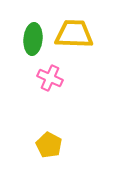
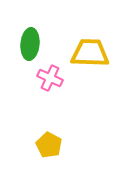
yellow trapezoid: moved 16 px right, 19 px down
green ellipse: moved 3 px left, 5 px down
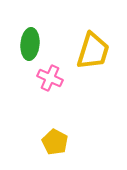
yellow trapezoid: moved 3 px right, 2 px up; rotated 105 degrees clockwise
yellow pentagon: moved 6 px right, 3 px up
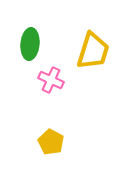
pink cross: moved 1 px right, 2 px down
yellow pentagon: moved 4 px left
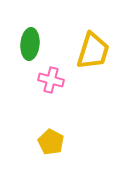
pink cross: rotated 10 degrees counterclockwise
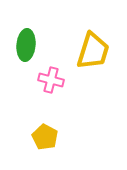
green ellipse: moved 4 px left, 1 px down
yellow pentagon: moved 6 px left, 5 px up
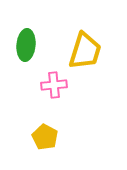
yellow trapezoid: moved 8 px left
pink cross: moved 3 px right, 5 px down; rotated 20 degrees counterclockwise
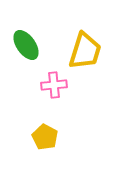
green ellipse: rotated 40 degrees counterclockwise
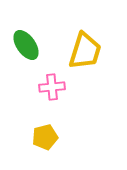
pink cross: moved 2 px left, 2 px down
yellow pentagon: rotated 30 degrees clockwise
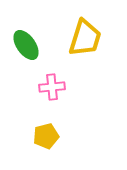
yellow trapezoid: moved 13 px up
yellow pentagon: moved 1 px right, 1 px up
